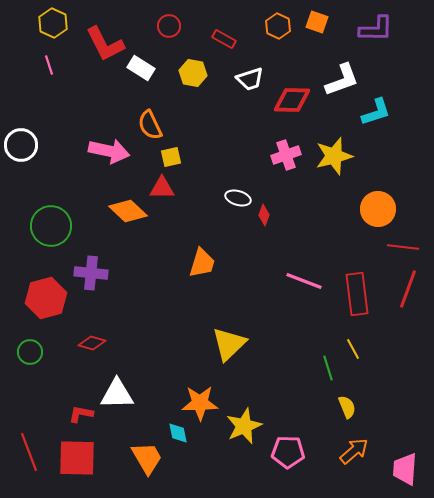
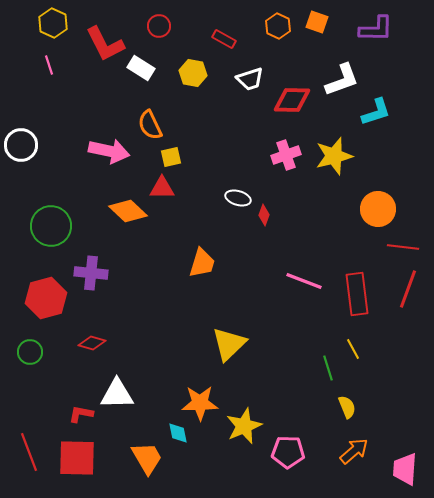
red circle at (169, 26): moved 10 px left
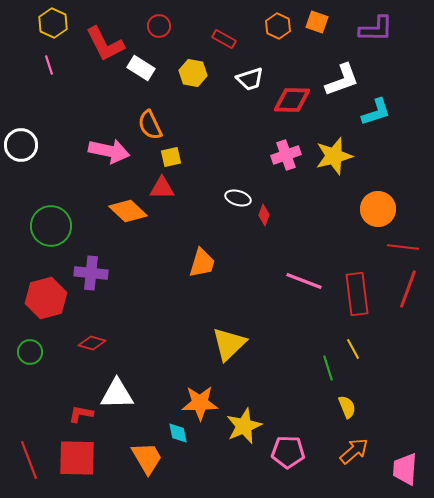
red line at (29, 452): moved 8 px down
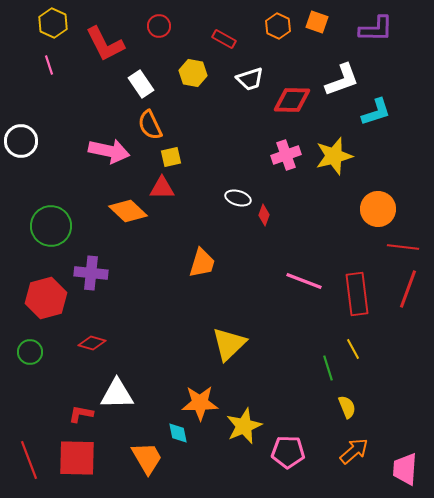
white rectangle at (141, 68): moved 16 px down; rotated 24 degrees clockwise
white circle at (21, 145): moved 4 px up
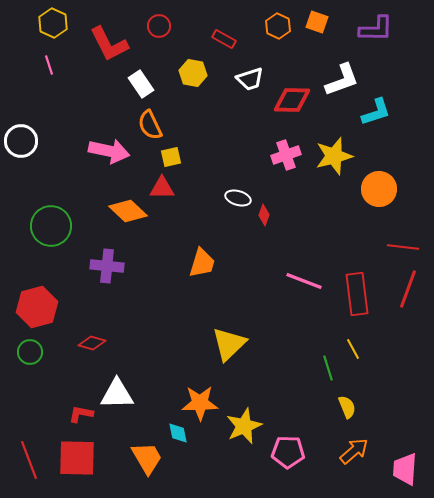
red L-shape at (105, 44): moved 4 px right
orange circle at (378, 209): moved 1 px right, 20 px up
purple cross at (91, 273): moved 16 px right, 7 px up
red hexagon at (46, 298): moved 9 px left, 9 px down
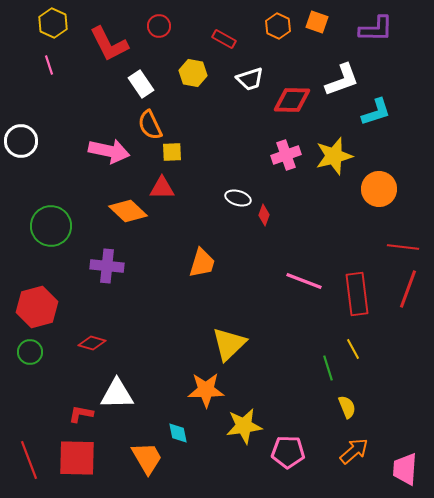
yellow square at (171, 157): moved 1 px right, 5 px up; rotated 10 degrees clockwise
orange star at (200, 403): moved 6 px right, 13 px up
yellow star at (244, 426): rotated 15 degrees clockwise
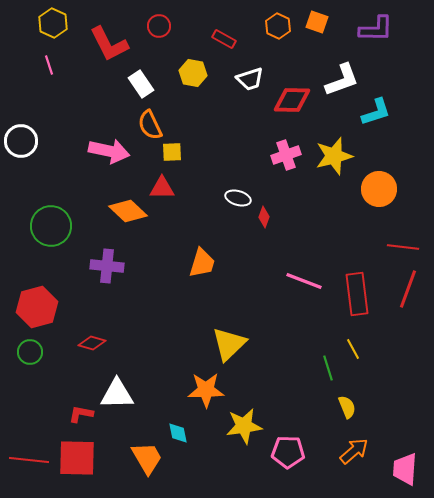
red diamond at (264, 215): moved 2 px down
red line at (29, 460): rotated 63 degrees counterclockwise
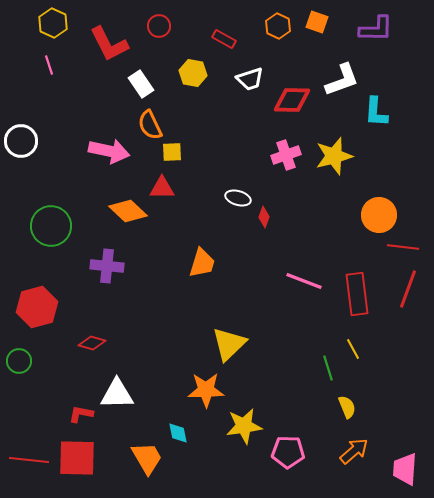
cyan L-shape at (376, 112): rotated 112 degrees clockwise
orange circle at (379, 189): moved 26 px down
green circle at (30, 352): moved 11 px left, 9 px down
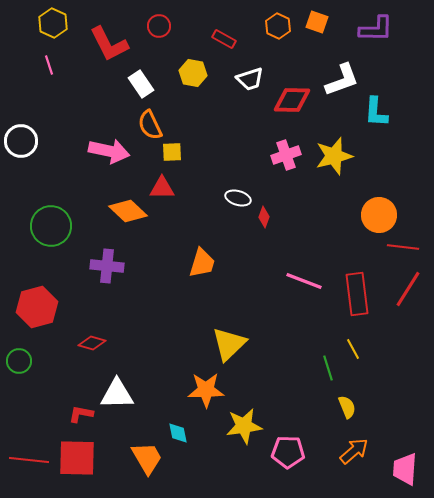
red line at (408, 289): rotated 12 degrees clockwise
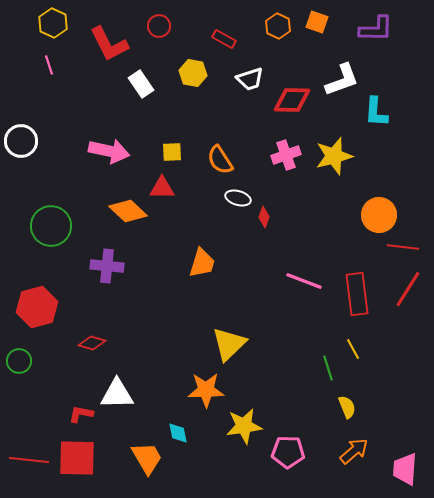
orange semicircle at (150, 125): moved 70 px right, 35 px down; rotated 8 degrees counterclockwise
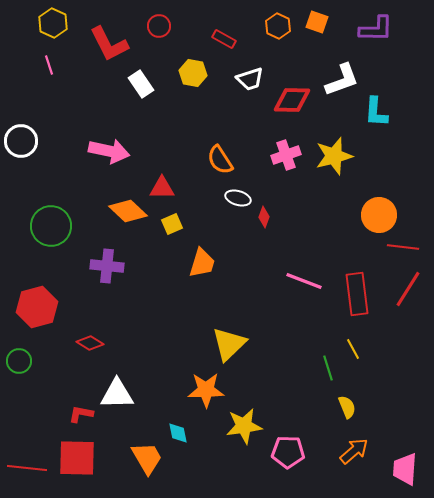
yellow square at (172, 152): moved 72 px down; rotated 20 degrees counterclockwise
red diamond at (92, 343): moved 2 px left; rotated 16 degrees clockwise
red line at (29, 460): moved 2 px left, 8 px down
